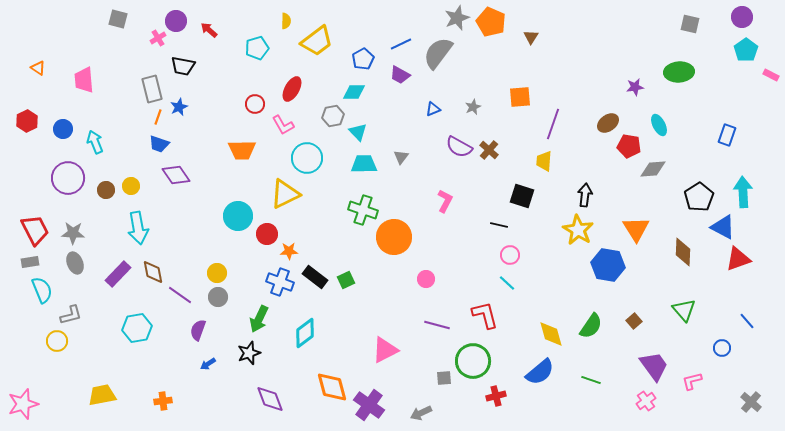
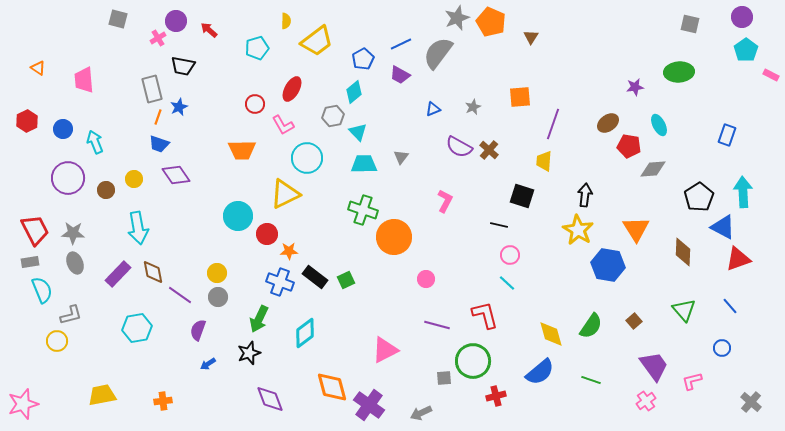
cyan diamond at (354, 92): rotated 40 degrees counterclockwise
yellow circle at (131, 186): moved 3 px right, 7 px up
blue line at (747, 321): moved 17 px left, 15 px up
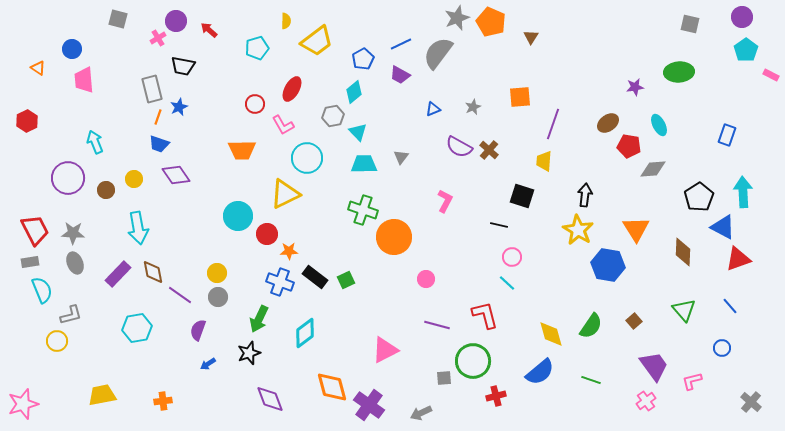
blue circle at (63, 129): moved 9 px right, 80 px up
pink circle at (510, 255): moved 2 px right, 2 px down
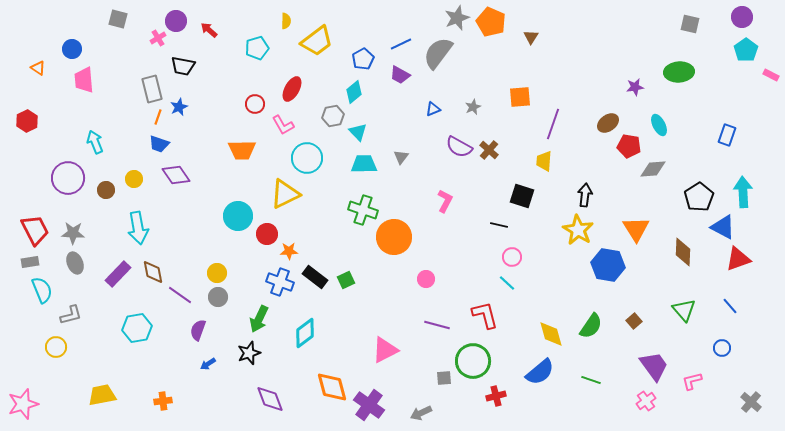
yellow circle at (57, 341): moved 1 px left, 6 px down
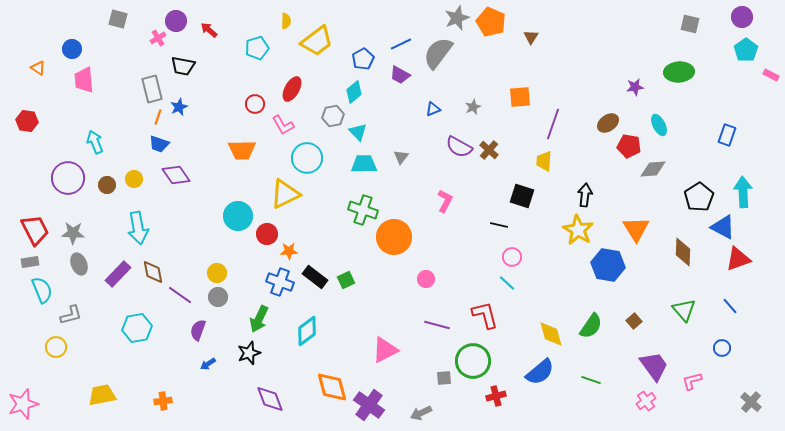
red hexagon at (27, 121): rotated 25 degrees counterclockwise
brown circle at (106, 190): moved 1 px right, 5 px up
gray ellipse at (75, 263): moved 4 px right, 1 px down
cyan diamond at (305, 333): moved 2 px right, 2 px up
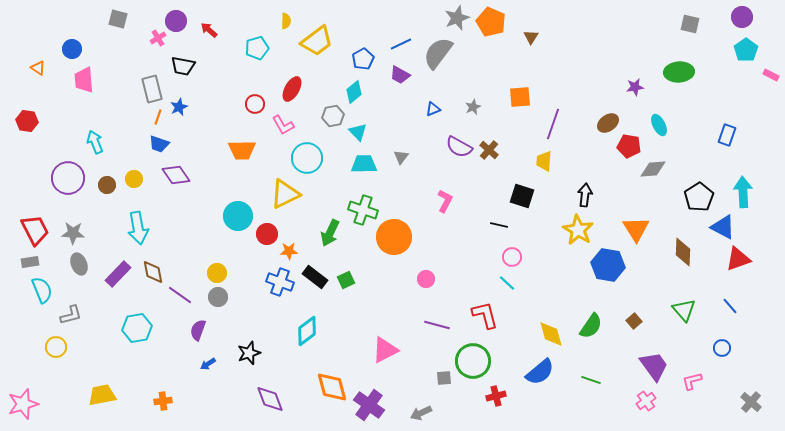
green arrow at (259, 319): moved 71 px right, 86 px up
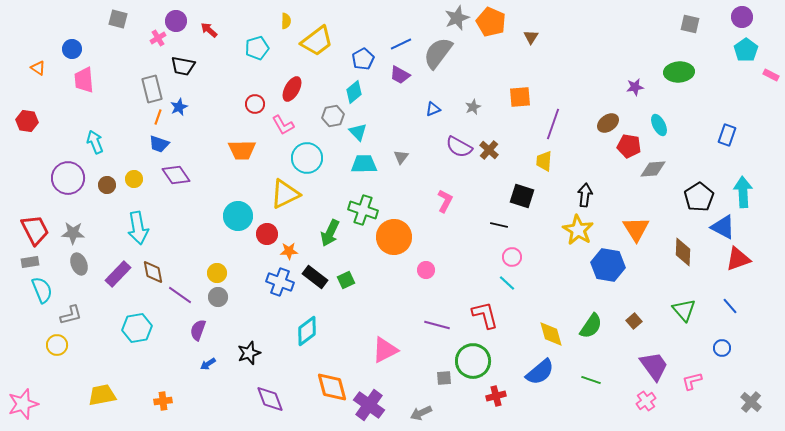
pink circle at (426, 279): moved 9 px up
yellow circle at (56, 347): moved 1 px right, 2 px up
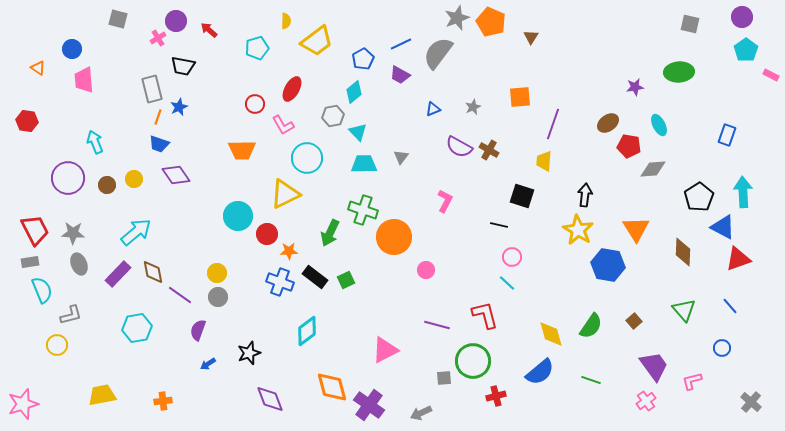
brown cross at (489, 150): rotated 12 degrees counterclockwise
cyan arrow at (138, 228): moved 2 px left, 4 px down; rotated 120 degrees counterclockwise
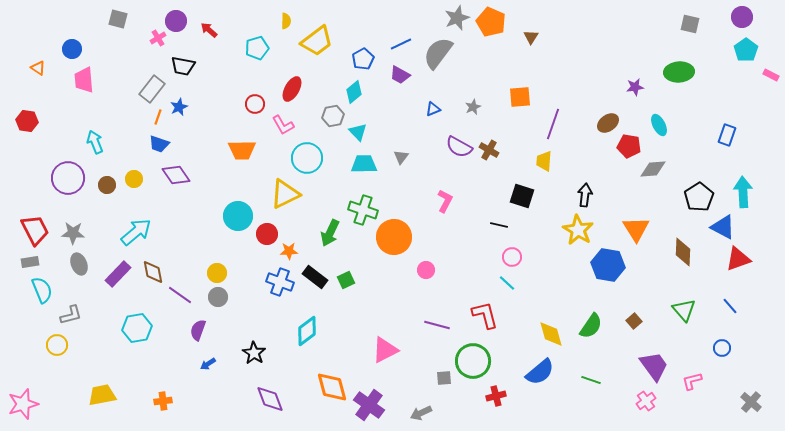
gray rectangle at (152, 89): rotated 52 degrees clockwise
black star at (249, 353): moved 5 px right; rotated 20 degrees counterclockwise
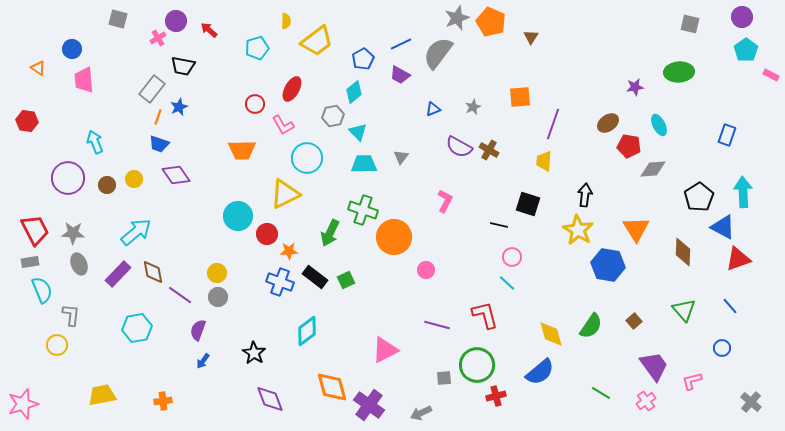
black square at (522, 196): moved 6 px right, 8 px down
gray L-shape at (71, 315): rotated 70 degrees counterclockwise
green circle at (473, 361): moved 4 px right, 4 px down
blue arrow at (208, 364): moved 5 px left, 3 px up; rotated 21 degrees counterclockwise
green line at (591, 380): moved 10 px right, 13 px down; rotated 12 degrees clockwise
